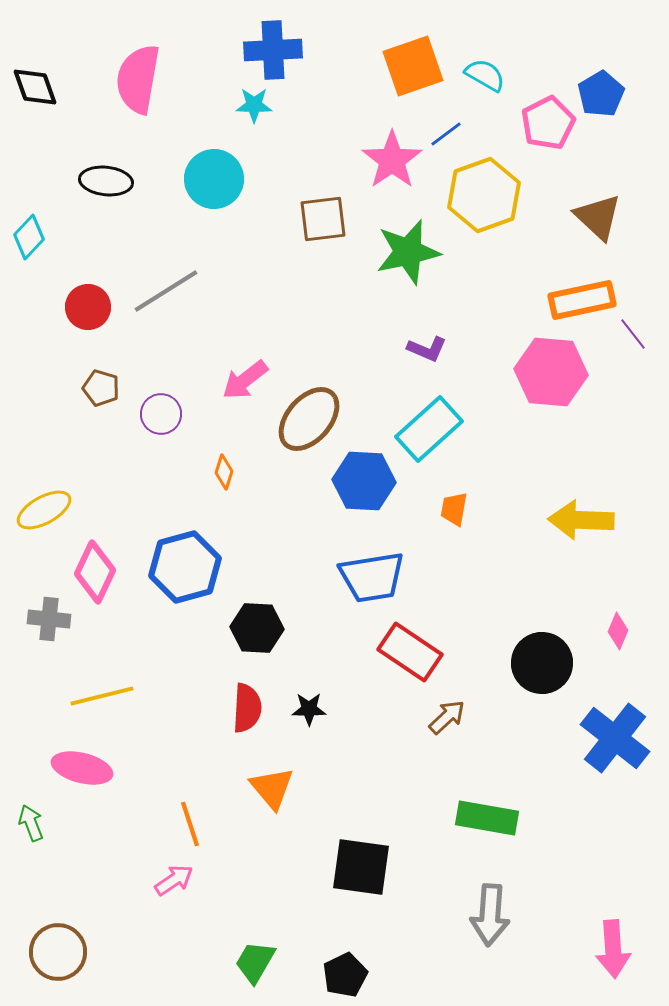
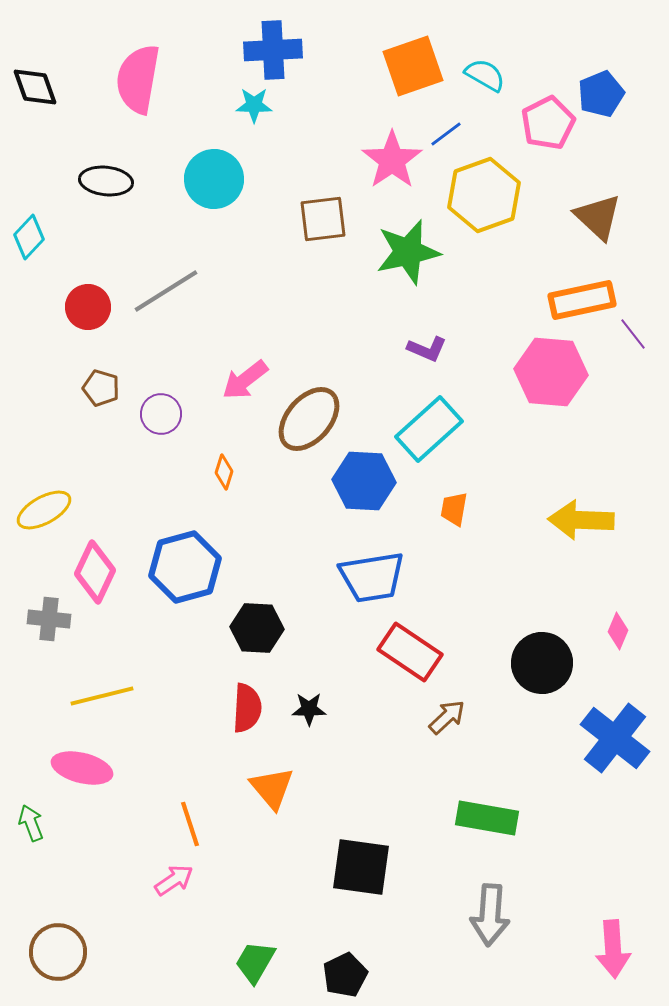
blue pentagon at (601, 94): rotated 9 degrees clockwise
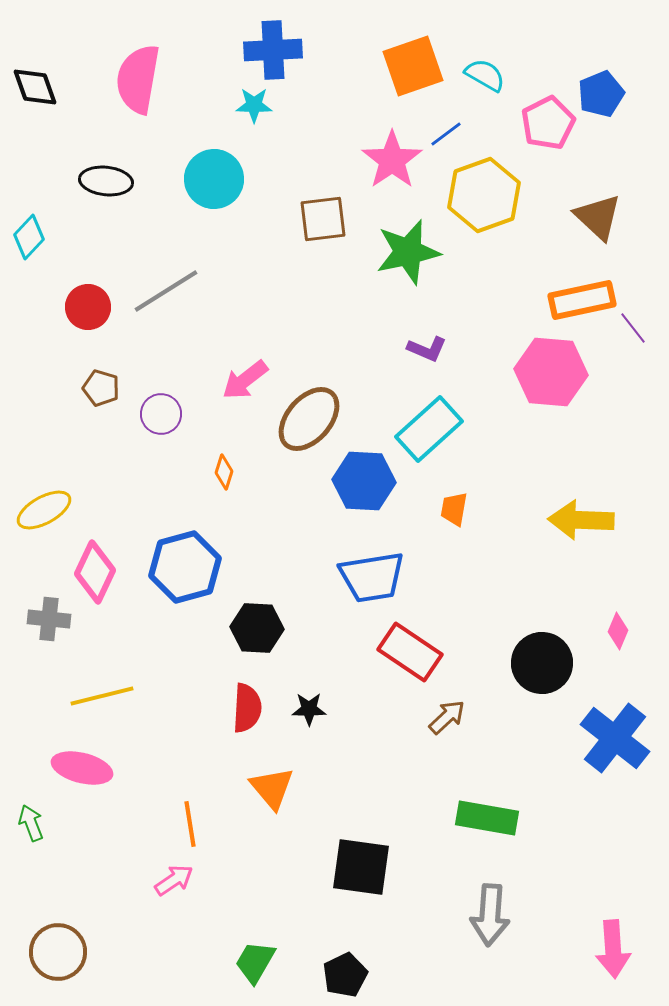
purple line at (633, 334): moved 6 px up
orange line at (190, 824): rotated 9 degrees clockwise
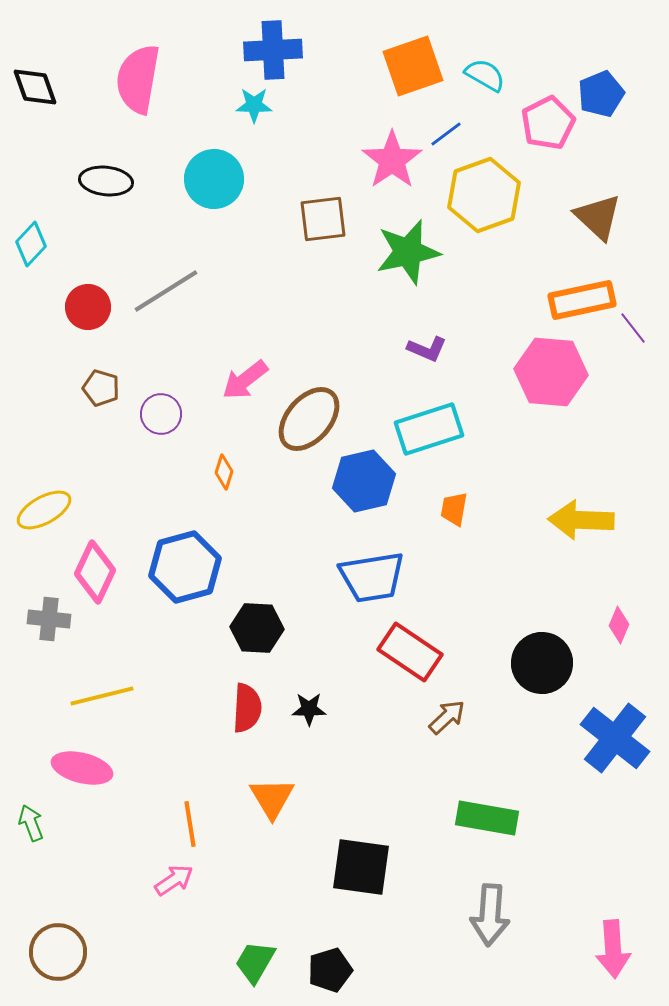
cyan diamond at (29, 237): moved 2 px right, 7 px down
cyan rectangle at (429, 429): rotated 24 degrees clockwise
blue hexagon at (364, 481): rotated 16 degrees counterclockwise
pink diamond at (618, 631): moved 1 px right, 6 px up
orange triangle at (272, 788): moved 10 px down; rotated 9 degrees clockwise
black pentagon at (345, 975): moved 15 px left, 5 px up; rotated 9 degrees clockwise
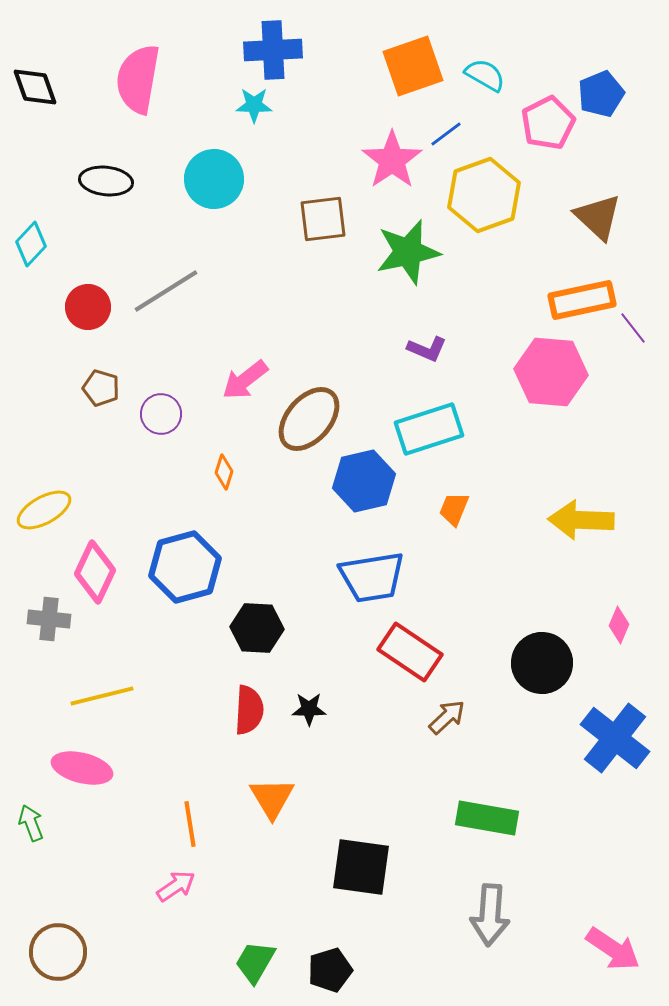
orange trapezoid at (454, 509): rotated 12 degrees clockwise
red semicircle at (247, 708): moved 2 px right, 2 px down
pink arrow at (174, 880): moved 2 px right, 6 px down
pink arrow at (613, 949): rotated 52 degrees counterclockwise
